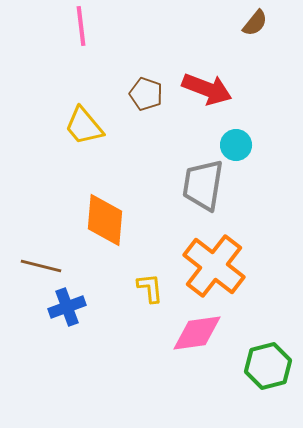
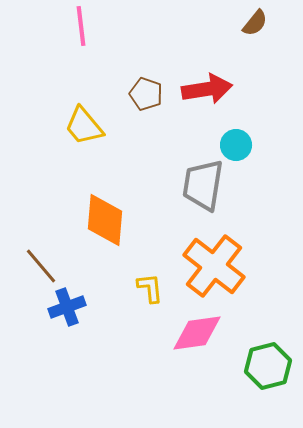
red arrow: rotated 30 degrees counterclockwise
brown line: rotated 36 degrees clockwise
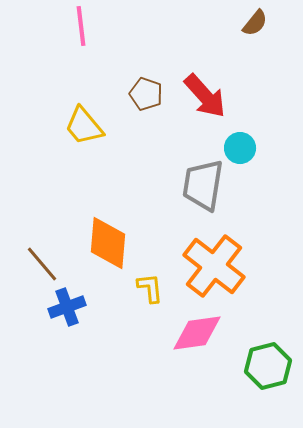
red arrow: moved 2 px left, 7 px down; rotated 57 degrees clockwise
cyan circle: moved 4 px right, 3 px down
orange diamond: moved 3 px right, 23 px down
brown line: moved 1 px right, 2 px up
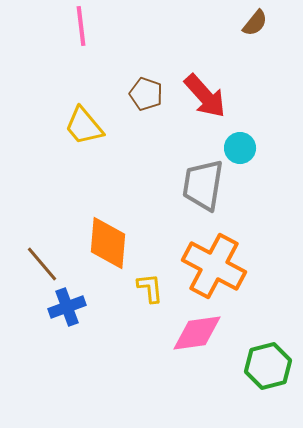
orange cross: rotated 10 degrees counterclockwise
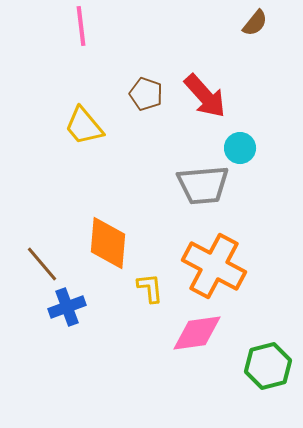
gray trapezoid: rotated 104 degrees counterclockwise
